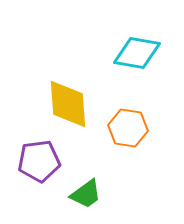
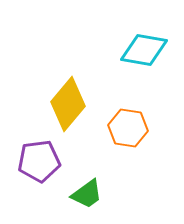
cyan diamond: moved 7 px right, 3 px up
yellow diamond: rotated 44 degrees clockwise
green trapezoid: moved 1 px right
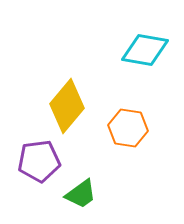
cyan diamond: moved 1 px right
yellow diamond: moved 1 px left, 2 px down
green trapezoid: moved 6 px left
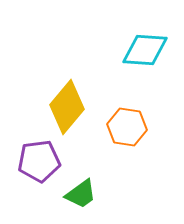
cyan diamond: rotated 6 degrees counterclockwise
yellow diamond: moved 1 px down
orange hexagon: moved 1 px left, 1 px up
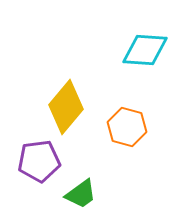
yellow diamond: moved 1 px left
orange hexagon: rotated 6 degrees clockwise
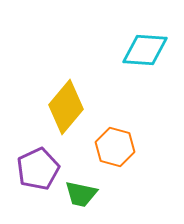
orange hexagon: moved 12 px left, 20 px down
purple pentagon: moved 1 px left, 8 px down; rotated 18 degrees counterclockwise
green trapezoid: rotated 48 degrees clockwise
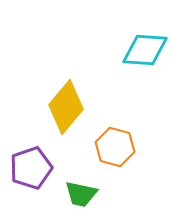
purple pentagon: moved 7 px left, 1 px up; rotated 6 degrees clockwise
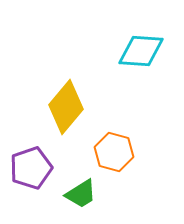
cyan diamond: moved 4 px left, 1 px down
orange hexagon: moved 1 px left, 5 px down
green trapezoid: rotated 44 degrees counterclockwise
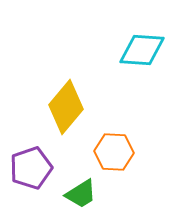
cyan diamond: moved 1 px right, 1 px up
orange hexagon: rotated 12 degrees counterclockwise
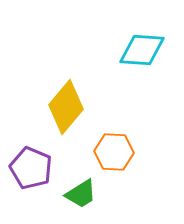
purple pentagon: rotated 30 degrees counterclockwise
